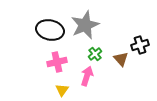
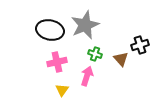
green cross: rotated 32 degrees counterclockwise
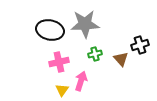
gray star: moved 1 px up; rotated 20 degrees clockwise
green cross: rotated 32 degrees counterclockwise
pink cross: moved 2 px right
pink arrow: moved 6 px left, 5 px down
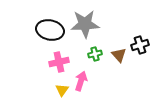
brown triangle: moved 2 px left, 4 px up
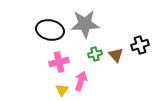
brown triangle: moved 3 px left
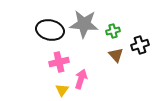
gray star: moved 1 px left; rotated 8 degrees clockwise
green cross: moved 18 px right, 23 px up
pink arrow: moved 2 px up
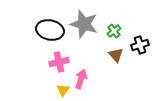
gray star: rotated 12 degrees clockwise
green cross: moved 1 px right; rotated 24 degrees counterclockwise
yellow triangle: moved 1 px right
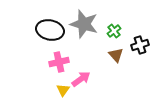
pink arrow: rotated 36 degrees clockwise
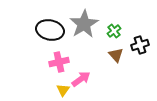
gray star: rotated 24 degrees clockwise
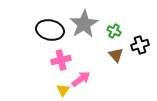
green cross: rotated 24 degrees counterclockwise
pink cross: moved 2 px right, 2 px up
